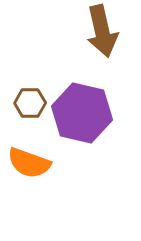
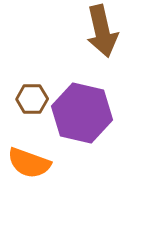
brown hexagon: moved 2 px right, 4 px up
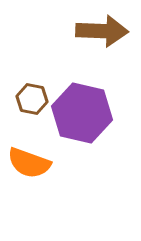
brown arrow: rotated 75 degrees counterclockwise
brown hexagon: rotated 12 degrees clockwise
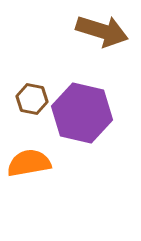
brown arrow: rotated 15 degrees clockwise
orange semicircle: rotated 150 degrees clockwise
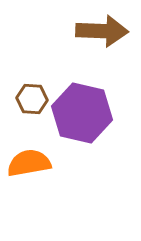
brown arrow: rotated 15 degrees counterclockwise
brown hexagon: rotated 8 degrees counterclockwise
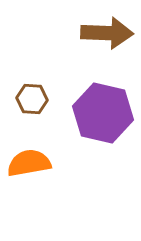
brown arrow: moved 5 px right, 2 px down
purple hexagon: moved 21 px right
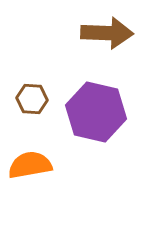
purple hexagon: moved 7 px left, 1 px up
orange semicircle: moved 1 px right, 2 px down
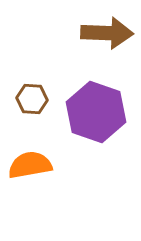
purple hexagon: rotated 6 degrees clockwise
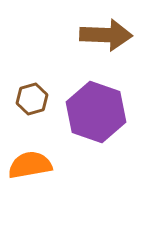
brown arrow: moved 1 px left, 2 px down
brown hexagon: rotated 20 degrees counterclockwise
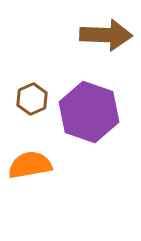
brown hexagon: rotated 8 degrees counterclockwise
purple hexagon: moved 7 px left
